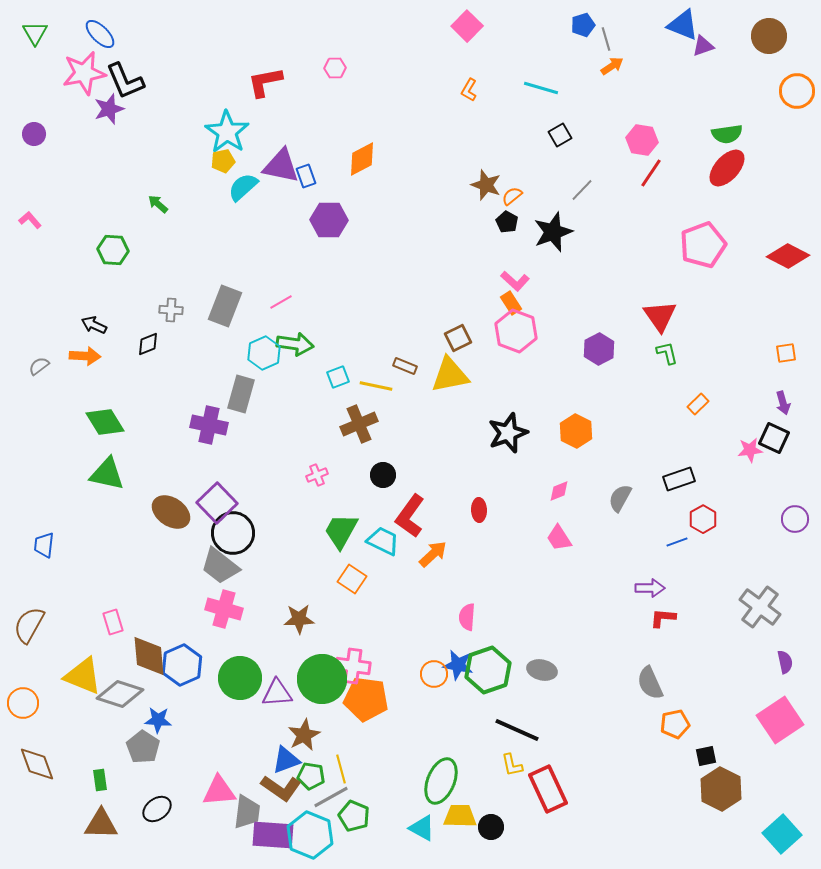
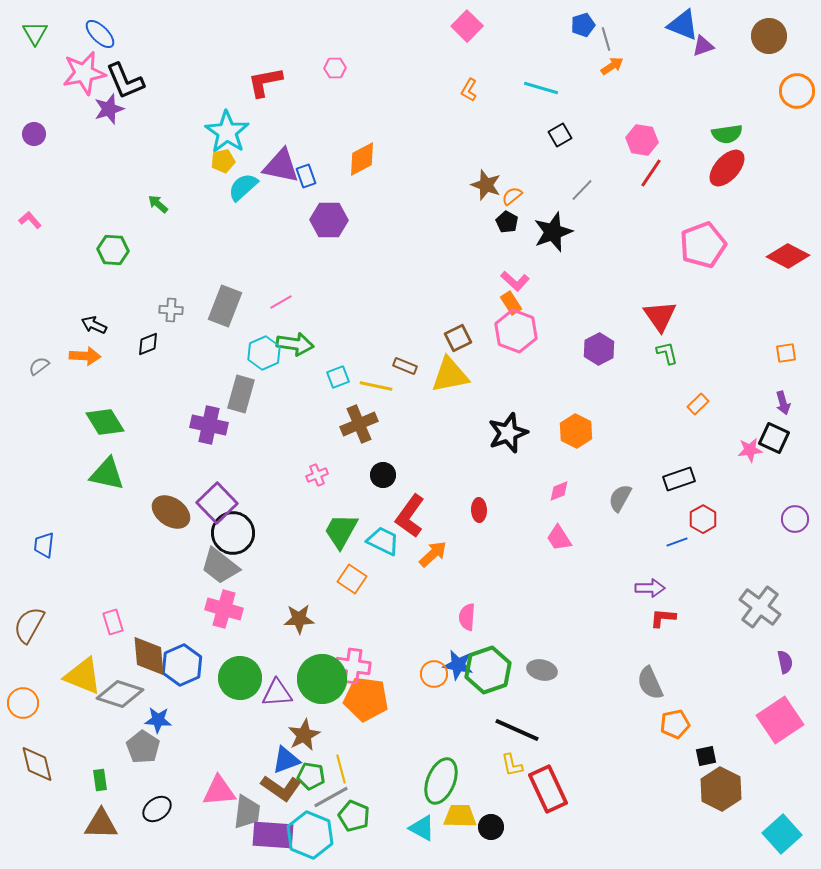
brown diamond at (37, 764): rotated 6 degrees clockwise
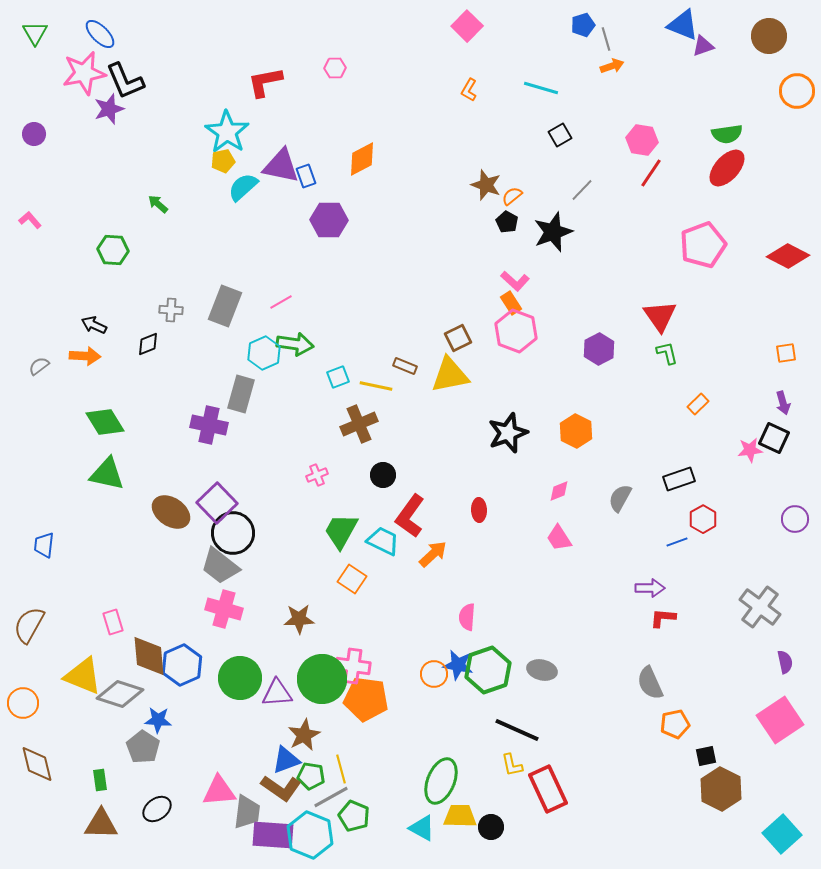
orange arrow at (612, 66): rotated 15 degrees clockwise
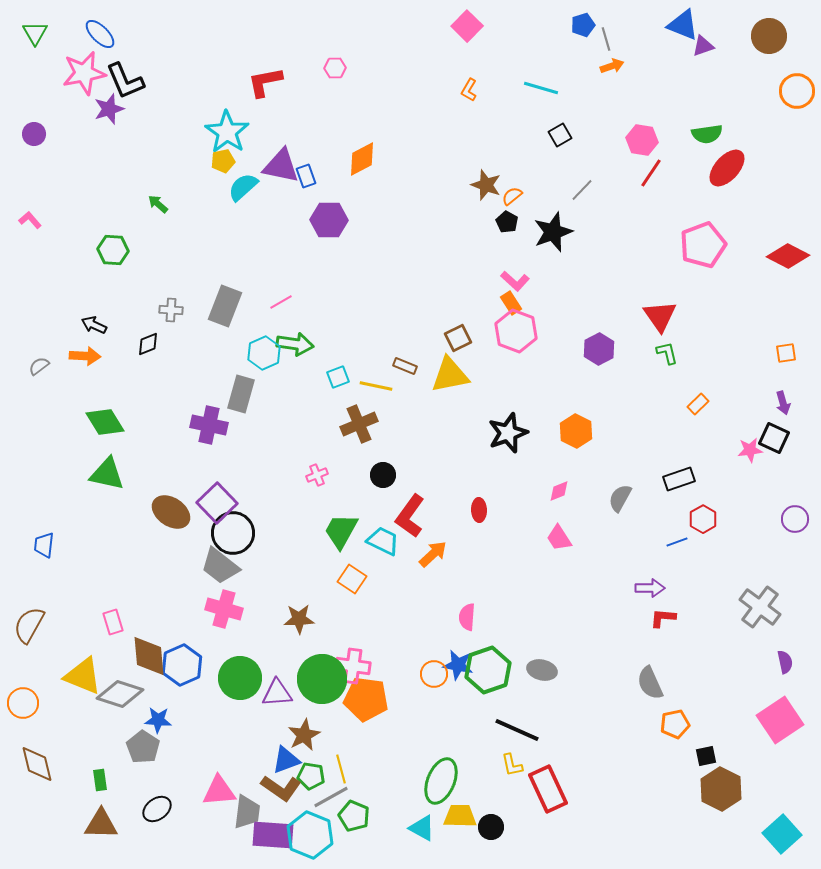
green semicircle at (727, 134): moved 20 px left
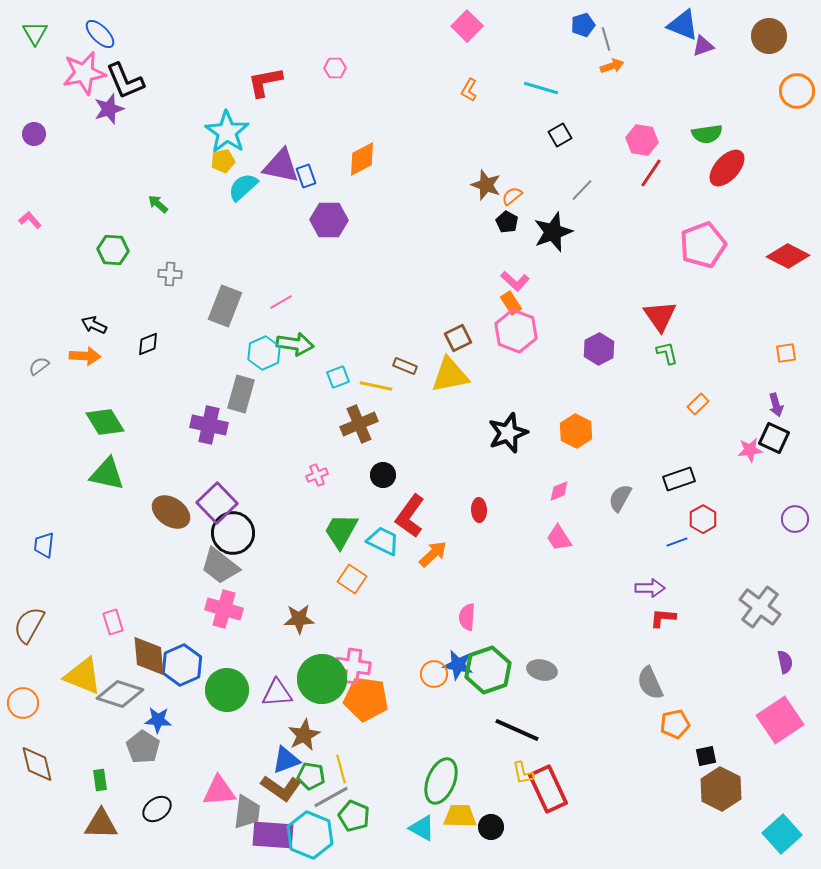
gray cross at (171, 310): moved 1 px left, 36 px up
purple arrow at (783, 403): moved 7 px left, 2 px down
green circle at (240, 678): moved 13 px left, 12 px down
yellow L-shape at (512, 765): moved 11 px right, 8 px down
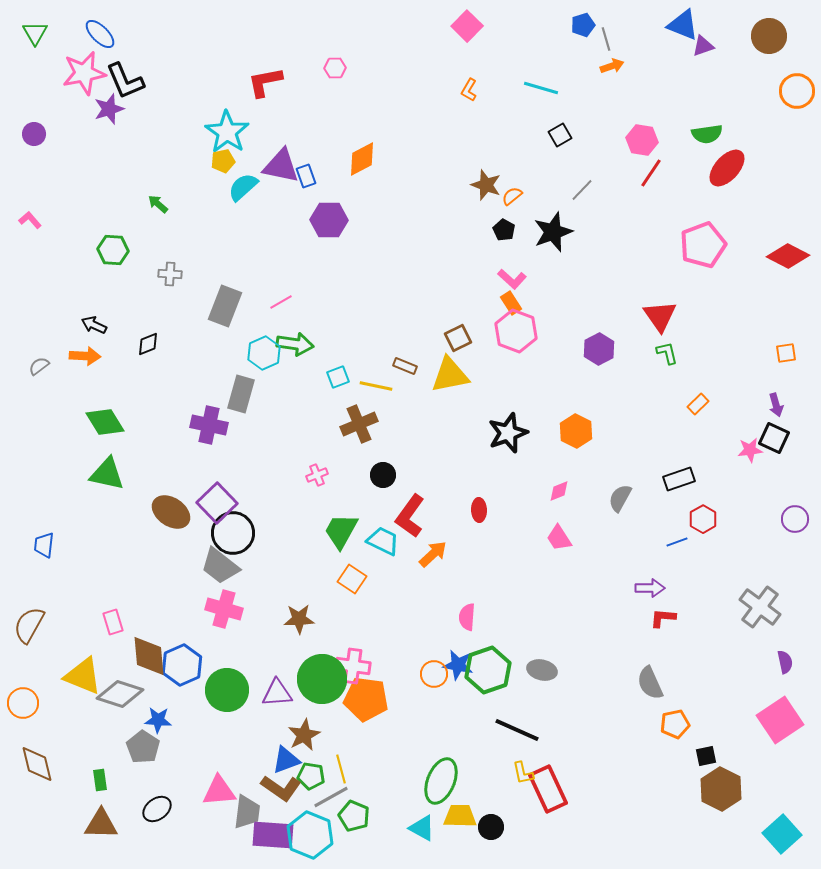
black pentagon at (507, 222): moved 3 px left, 8 px down
pink L-shape at (515, 281): moved 3 px left, 2 px up
